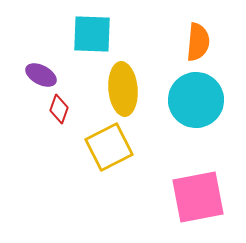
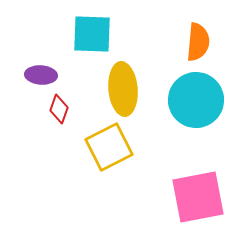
purple ellipse: rotated 24 degrees counterclockwise
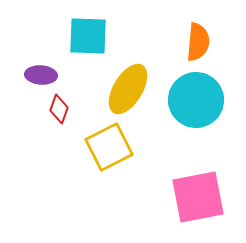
cyan square: moved 4 px left, 2 px down
yellow ellipse: moved 5 px right; rotated 36 degrees clockwise
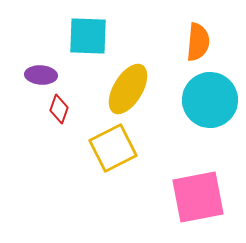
cyan circle: moved 14 px right
yellow square: moved 4 px right, 1 px down
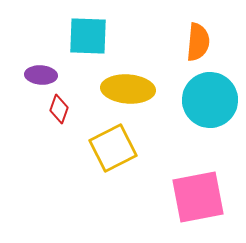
yellow ellipse: rotated 63 degrees clockwise
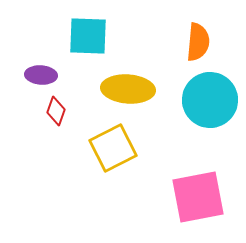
red diamond: moved 3 px left, 2 px down
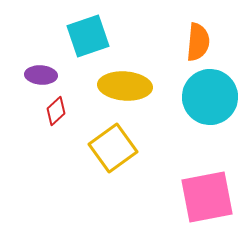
cyan square: rotated 21 degrees counterclockwise
yellow ellipse: moved 3 px left, 3 px up
cyan circle: moved 3 px up
red diamond: rotated 28 degrees clockwise
yellow square: rotated 9 degrees counterclockwise
pink square: moved 9 px right
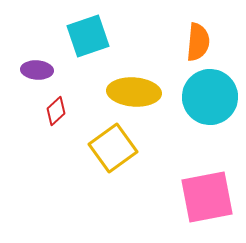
purple ellipse: moved 4 px left, 5 px up
yellow ellipse: moved 9 px right, 6 px down
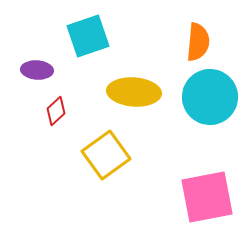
yellow square: moved 7 px left, 7 px down
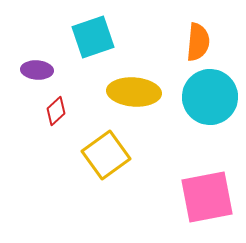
cyan square: moved 5 px right, 1 px down
